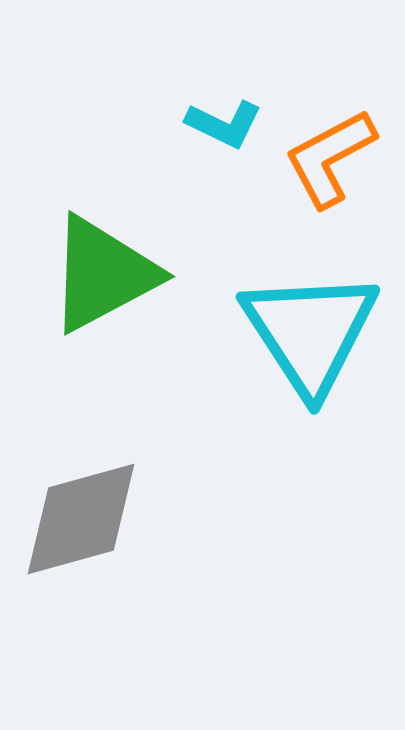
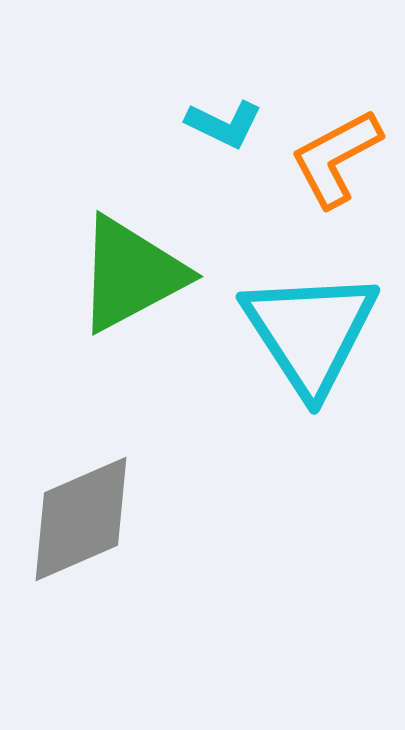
orange L-shape: moved 6 px right
green triangle: moved 28 px right
gray diamond: rotated 8 degrees counterclockwise
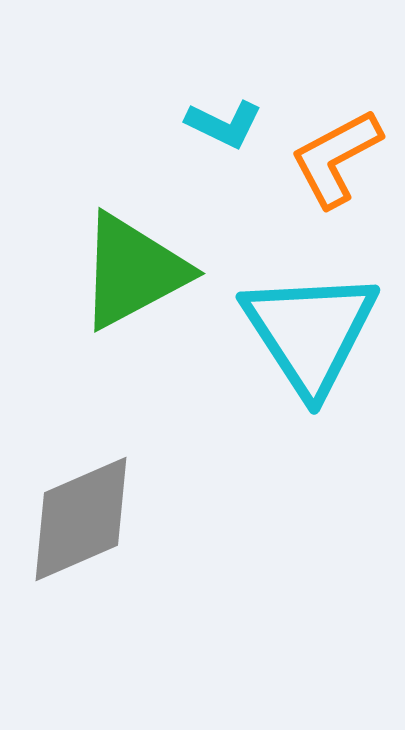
green triangle: moved 2 px right, 3 px up
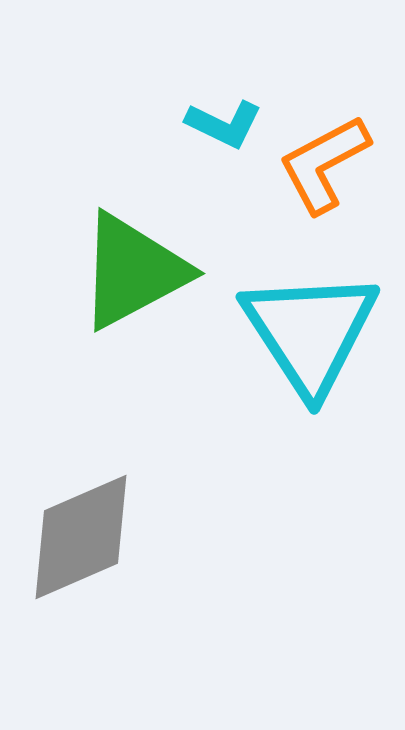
orange L-shape: moved 12 px left, 6 px down
gray diamond: moved 18 px down
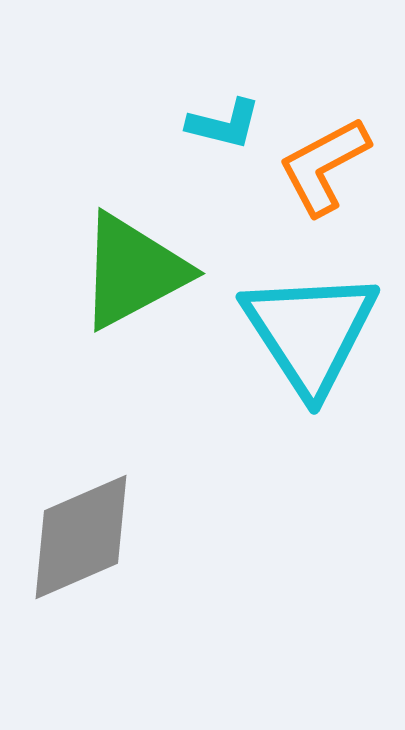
cyan L-shape: rotated 12 degrees counterclockwise
orange L-shape: moved 2 px down
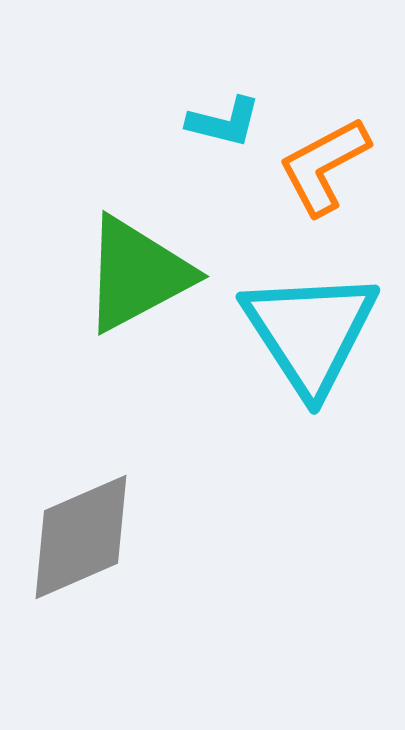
cyan L-shape: moved 2 px up
green triangle: moved 4 px right, 3 px down
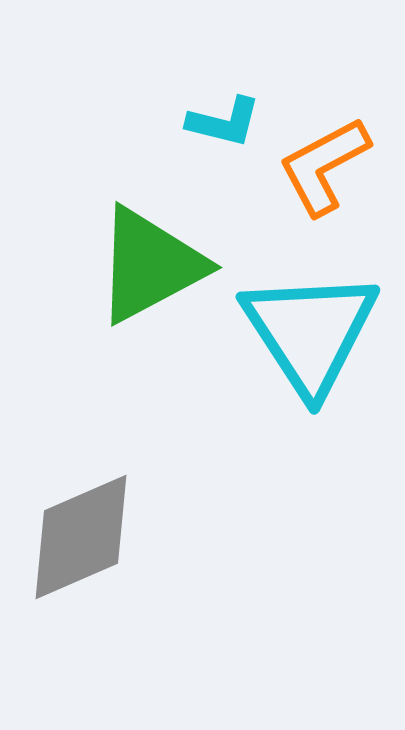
green triangle: moved 13 px right, 9 px up
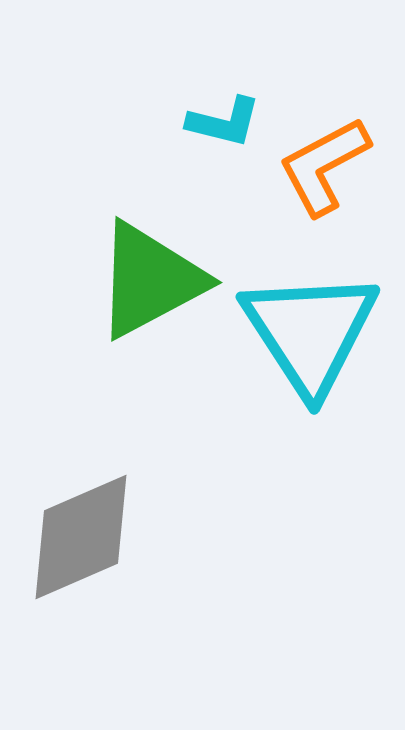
green triangle: moved 15 px down
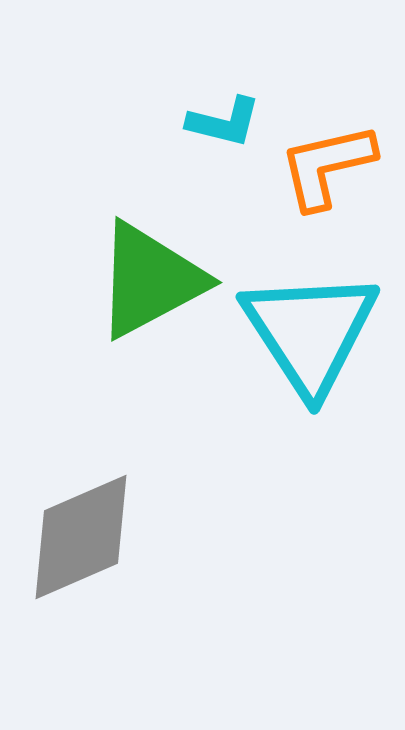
orange L-shape: moved 3 px right; rotated 15 degrees clockwise
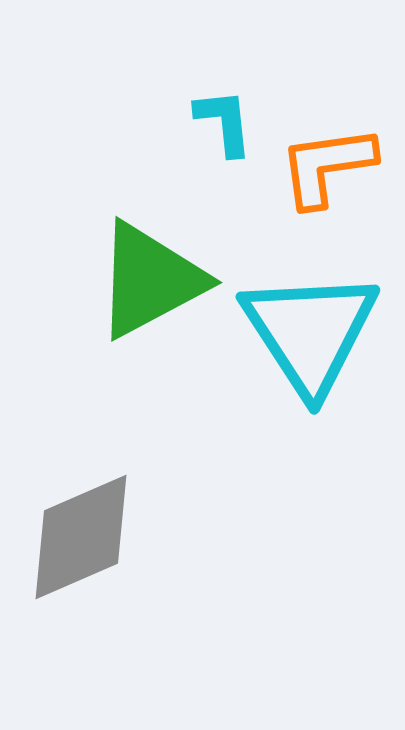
cyan L-shape: rotated 110 degrees counterclockwise
orange L-shape: rotated 5 degrees clockwise
